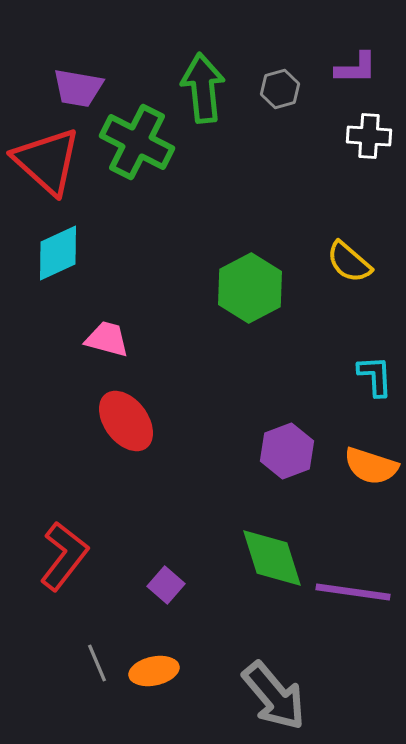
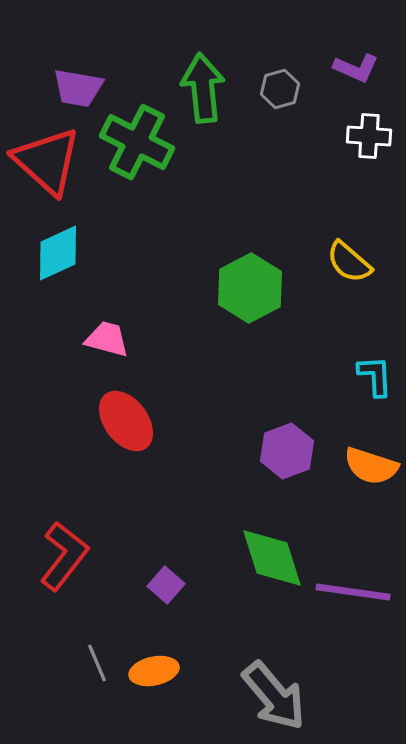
purple L-shape: rotated 24 degrees clockwise
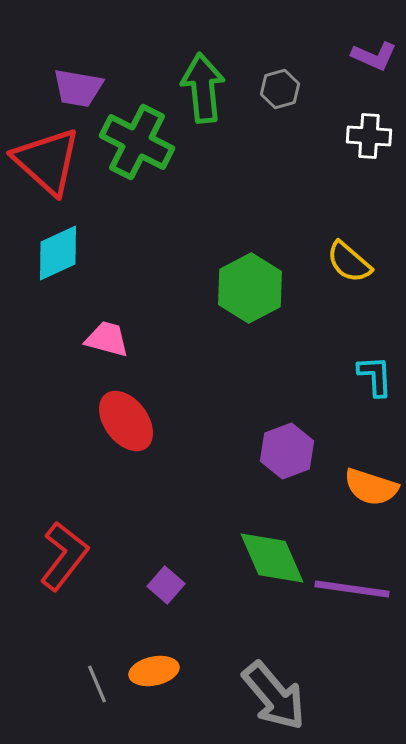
purple L-shape: moved 18 px right, 12 px up
orange semicircle: moved 21 px down
green diamond: rotated 6 degrees counterclockwise
purple line: moved 1 px left, 3 px up
gray line: moved 21 px down
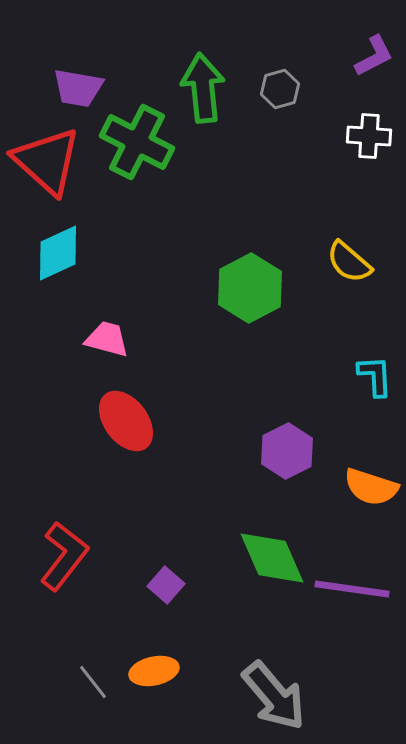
purple L-shape: rotated 51 degrees counterclockwise
purple hexagon: rotated 6 degrees counterclockwise
gray line: moved 4 px left, 2 px up; rotated 15 degrees counterclockwise
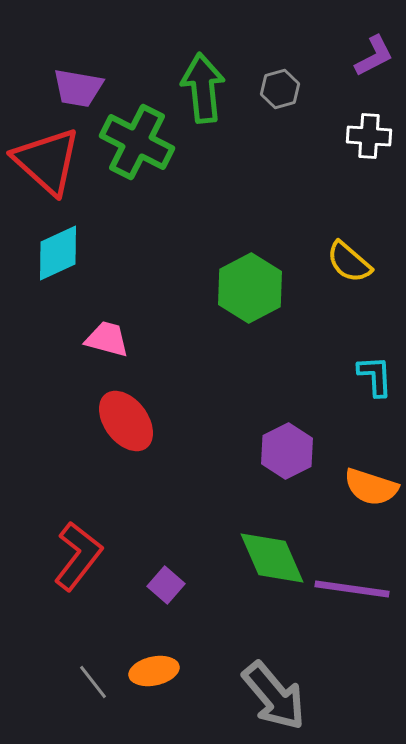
red L-shape: moved 14 px right
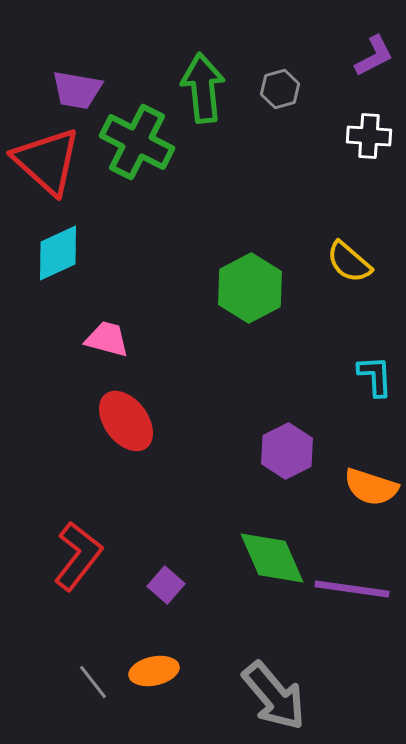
purple trapezoid: moved 1 px left, 2 px down
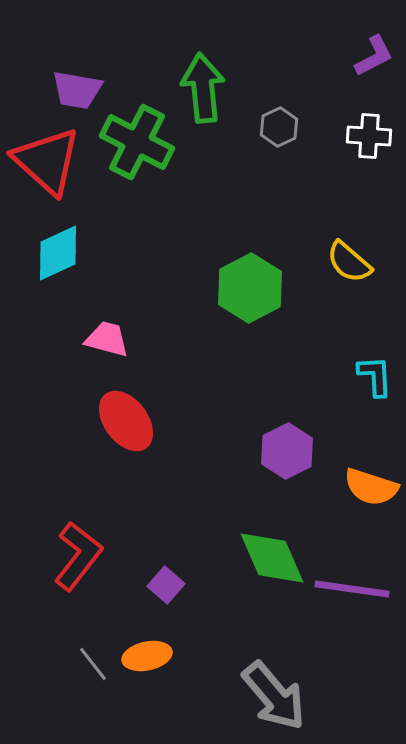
gray hexagon: moved 1 px left, 38 px down; rotated 9 degrees counterclockwise
orange ellipse: moved 7 px left, 15 px up
gray line: moved 18 px up
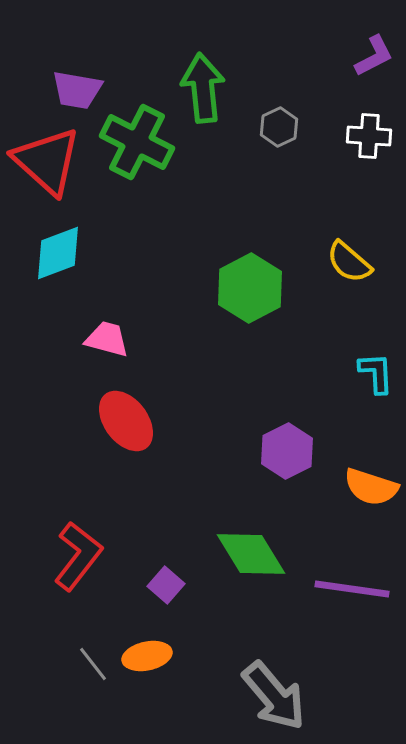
cyan diamond: rotated 4 degrees clockwise
cyan L-shape: moved 1 px right, 3 px up
green diamond: moved 21 px left, 4 px up; rotated 8 degrees counterclockwise
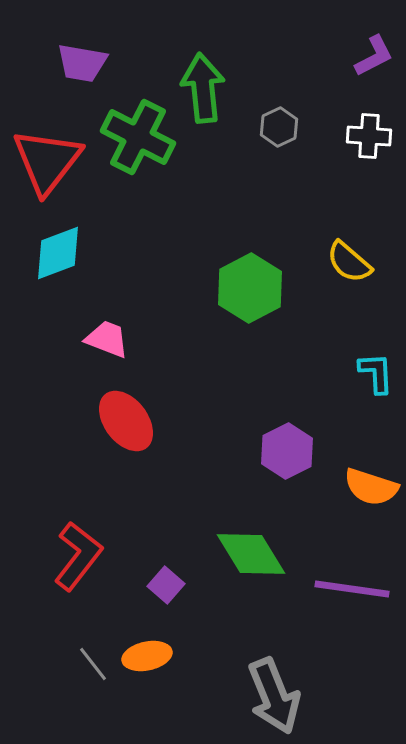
purple trapezoid: moved 5 px right, 27 px up
green cross: moved 1 px right, 5 px up
red triangle: rotated 26 degrees clockwise
pink trapezoid: rotated 6 degrees clockwise
gray arrow: rotated 18 degrees clockwise
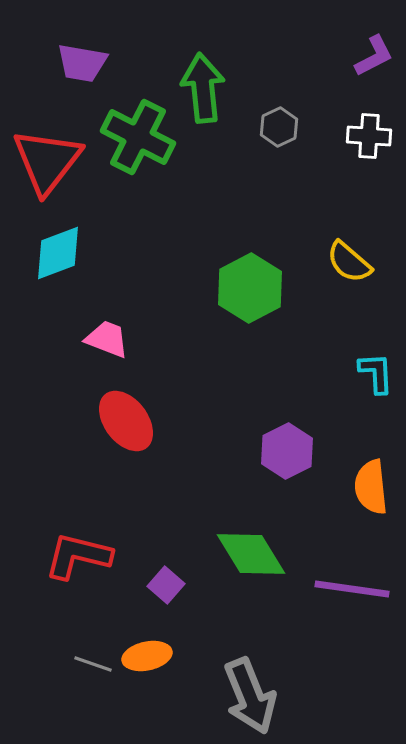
orange semicircle: rotated 66 degrees clockwise
red L-shape: rotated 114 degrees counterclockwise
gray line: rotated 33 degrees counterclockwise
gray arrow: moved 24 px left
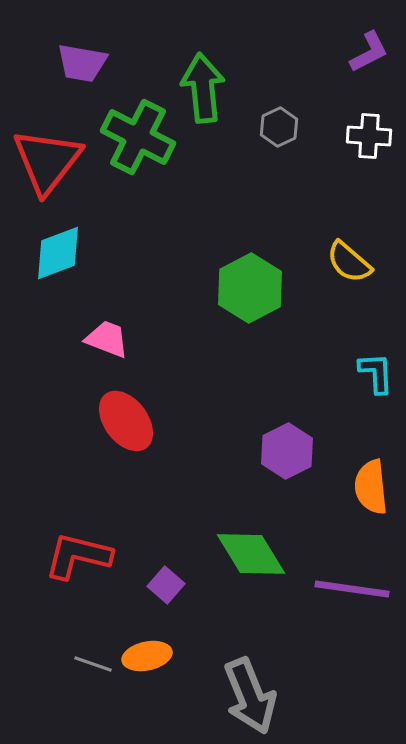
purple L-shape: moved 5 px left, 4 px up
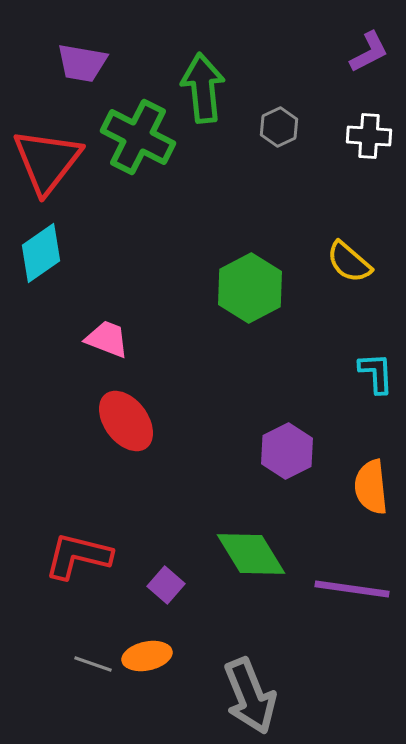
cyan diamond: moved 17 px left; rotated 14 degrees counterclockwise
